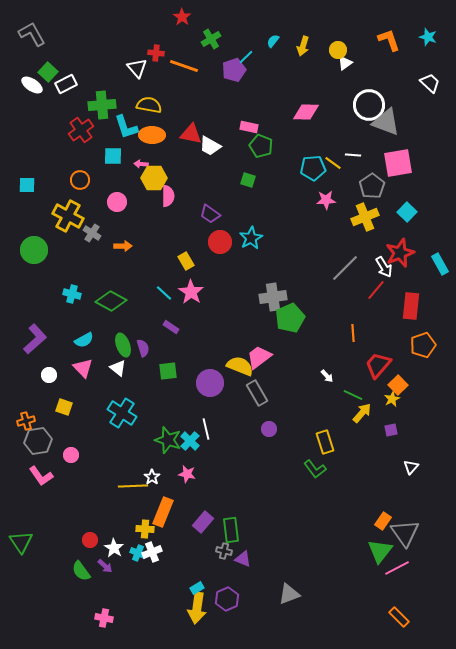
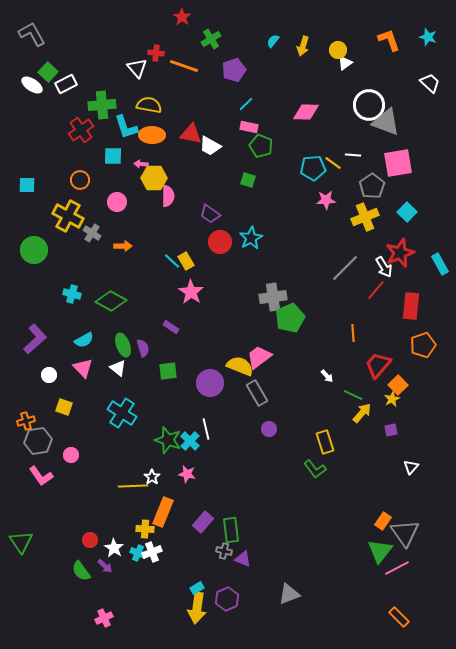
cyan line at (246, 57): moved 47 px down
cyan line at (164, 293): moved 8 px right, 32 px up
pink cross at (104, 618): rotated 36 degrees counterclockwise
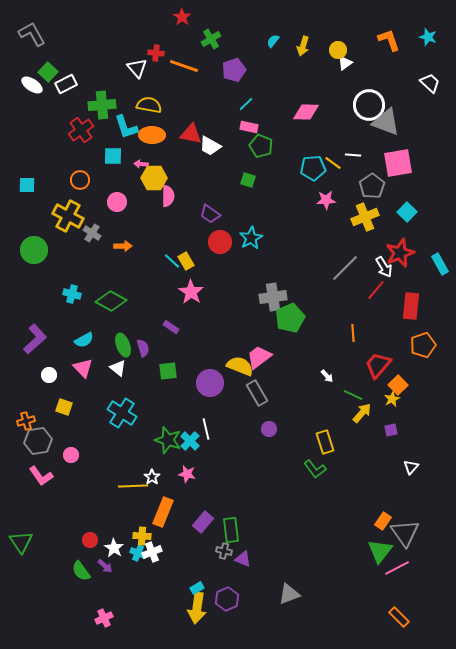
yellow cross at (145, 529): moved 3 px left, 7 px down
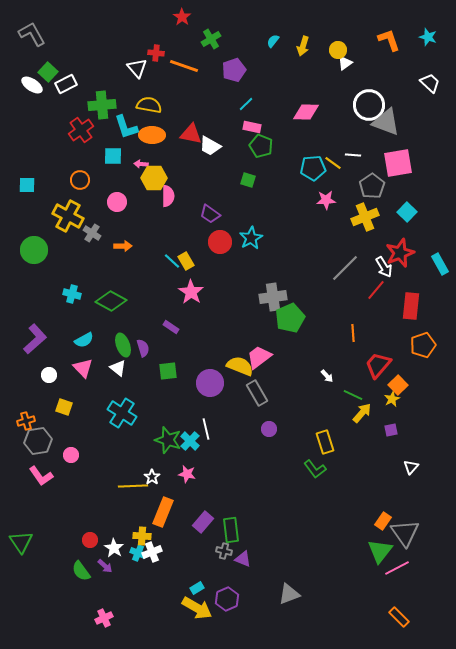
pink rectangle at (249, 127): moved 3 px right
yellow arrow at (197, 608): rotated 68 degrees counterclockwise
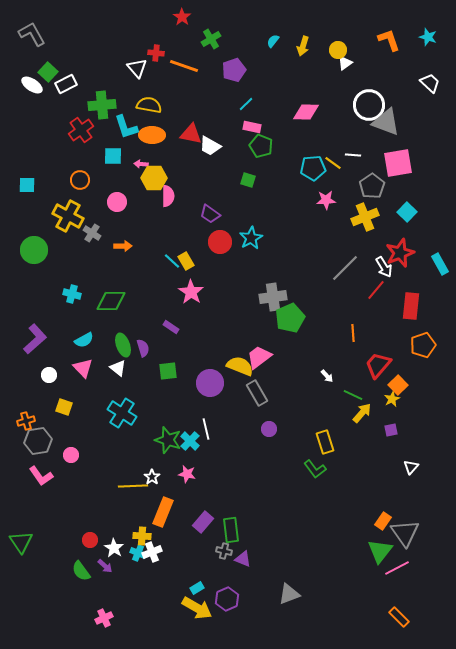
green diamond at (111, 301): rotated 28 degrees counterclockwise
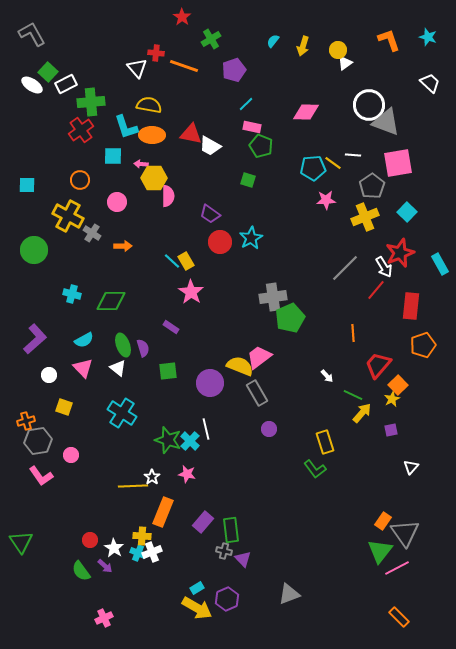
green cross at (102, 105): moved 11 px left, 3 px up
purple triangle at (243, 559): rotated 24 degrees clockwise
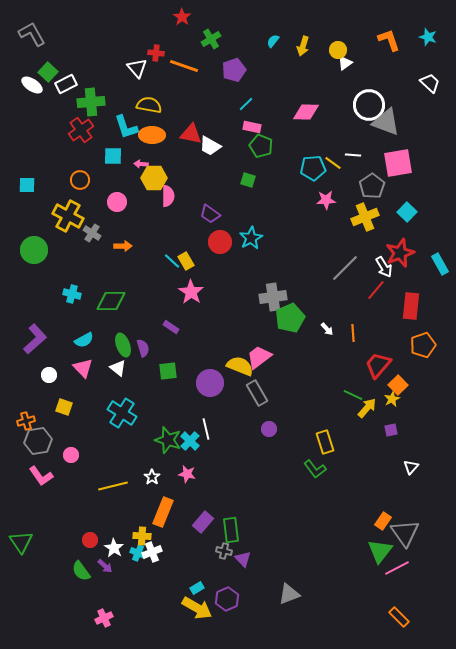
white arrow at (327, 376): moved 47 px up
yellow arrow at (362, 413): moved 5 px right, 5 px up
yellow line at (133, 486): moved 20 px left; rotated 12 degrees counterclockwise
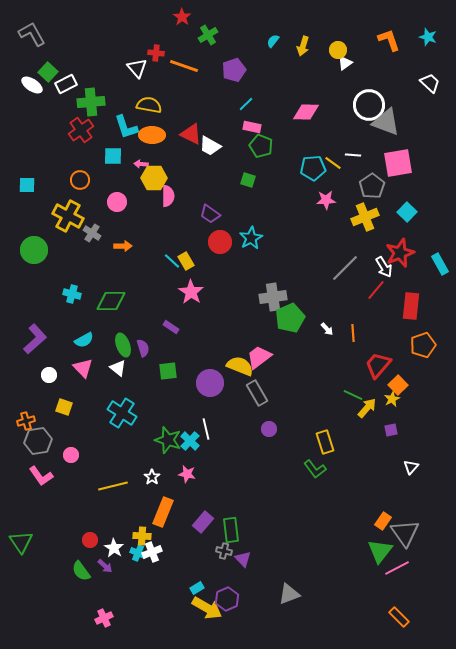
green cross at (211, 39): moved 3 px left, 4 px up
red triangle at (191, 134): rotated 15 degrees clockwise
yellow arrow at (197, 608): moved 10 px right
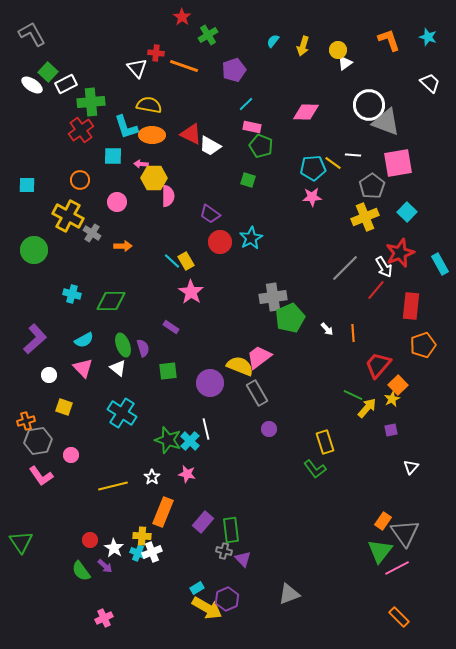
pink star at (326, 200): moved 14 px left, 3 px up
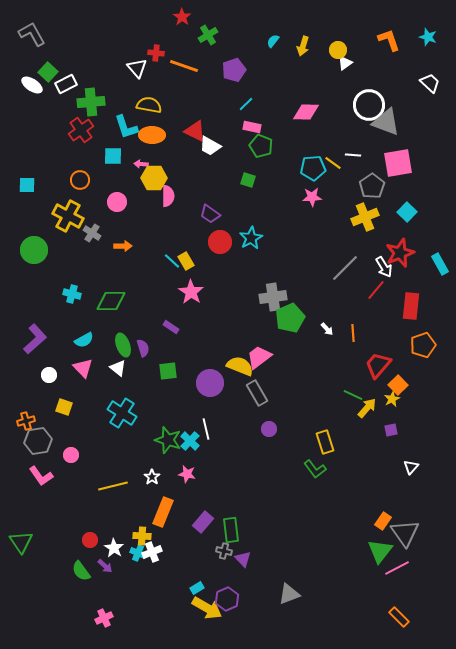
red triangle at (191, 134): moved 4 px right, 3 px up
